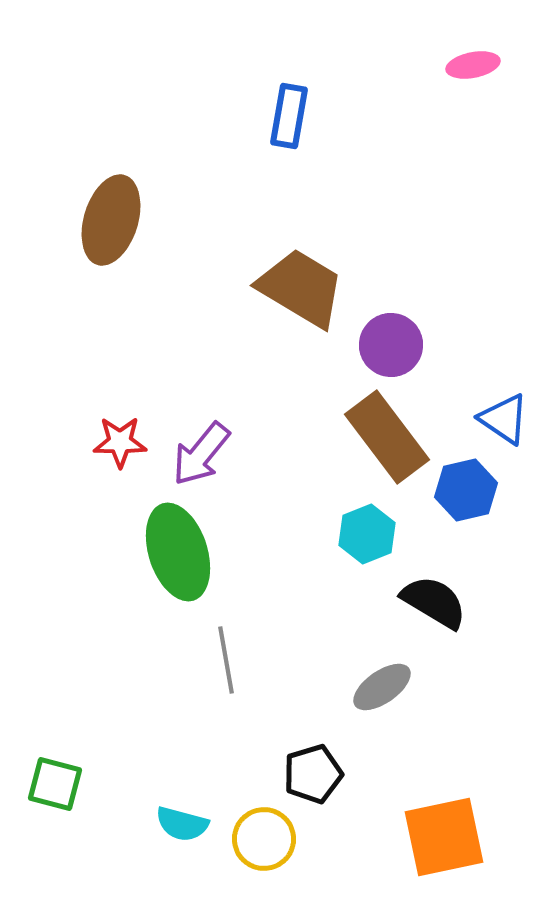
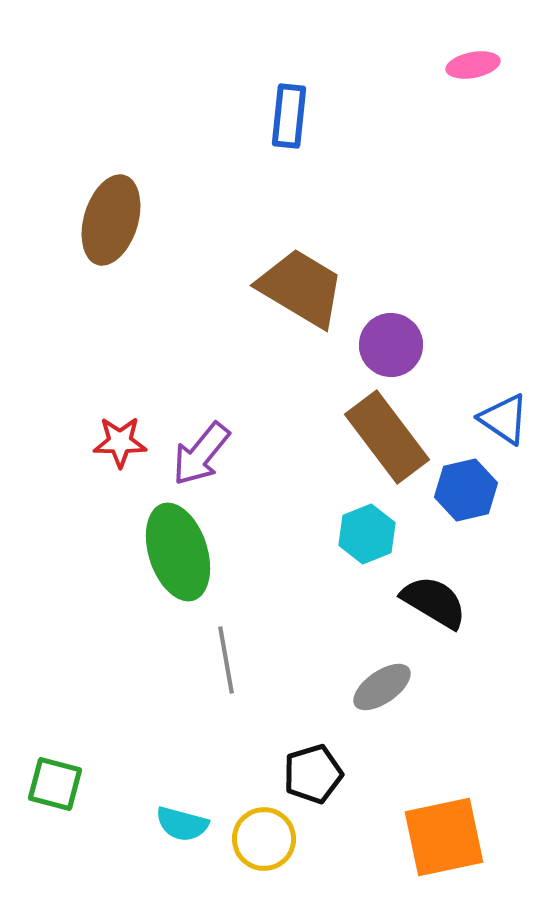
blue rectangle: rotated 4 degrees counterclockwise
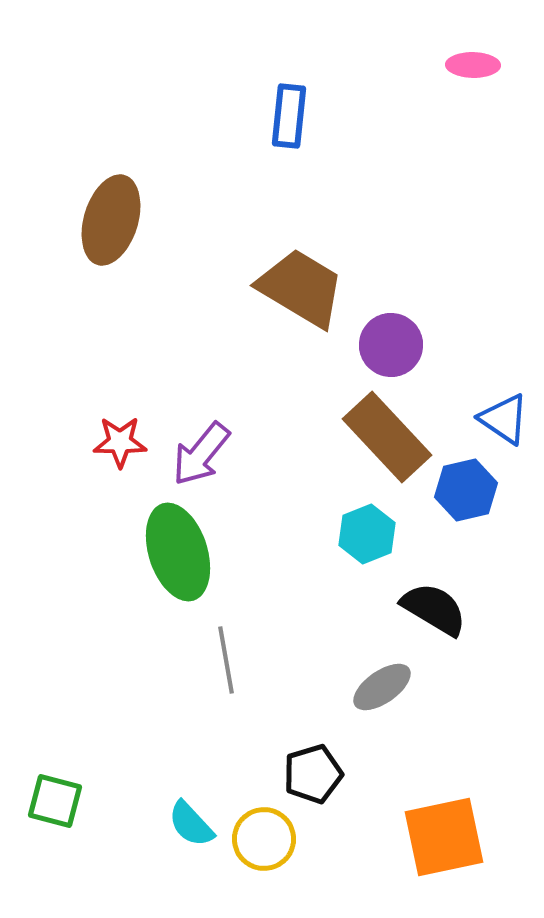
pink ellipse: rotated 12 degrees clockwise
brown rectangle: rotated 6 degrees counterclockwise
black semicircle: moved 7 px down
green square: moved 17 px down
cyan semicircle: moved 9 px right; rotated 32 degrees clockwise
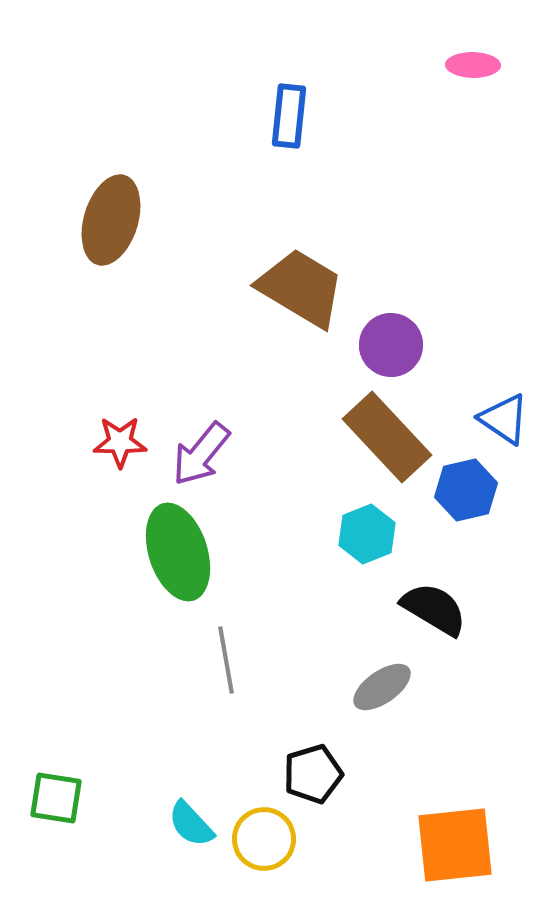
green square: moved 1 px right, 3 px up; rotated 6 degrees counterclockwise
orange square: moved 11 px right, 8 px down; rotated 6 degrees clockwise
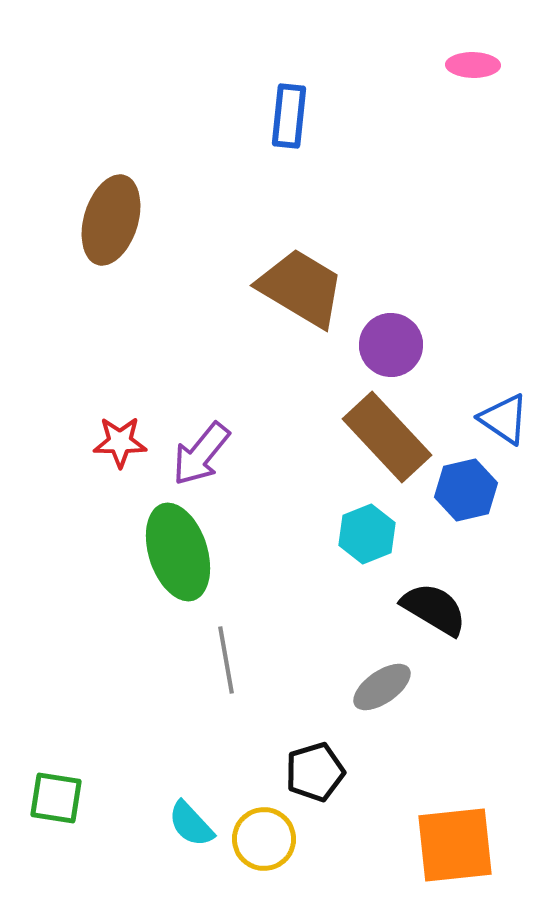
black pentagon: moved 2 px right, 2 px up
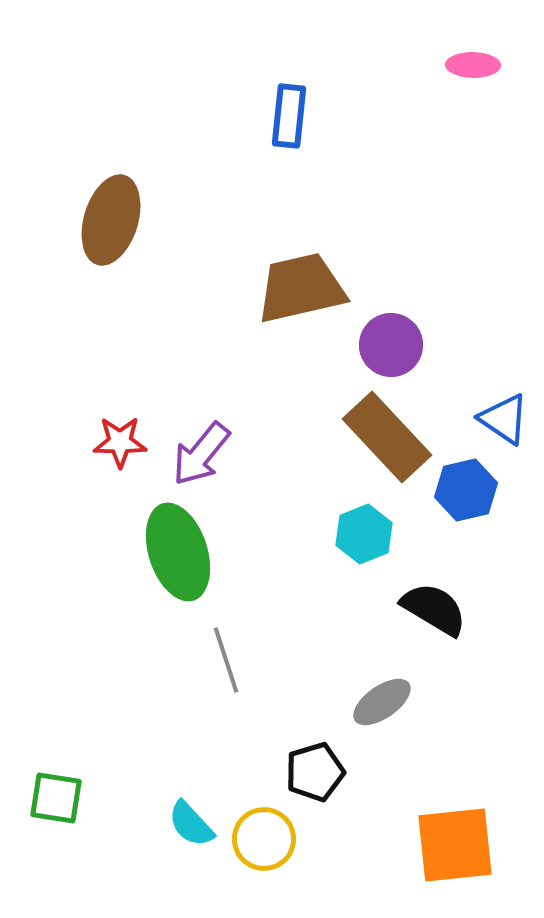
brown trapezoid: rotated 44 degrees counterclockwise
cyan hexagon: moved 3 px left
gray line: rotated 8 degrees counterclockwise
gray ellipse: moved 15 px down
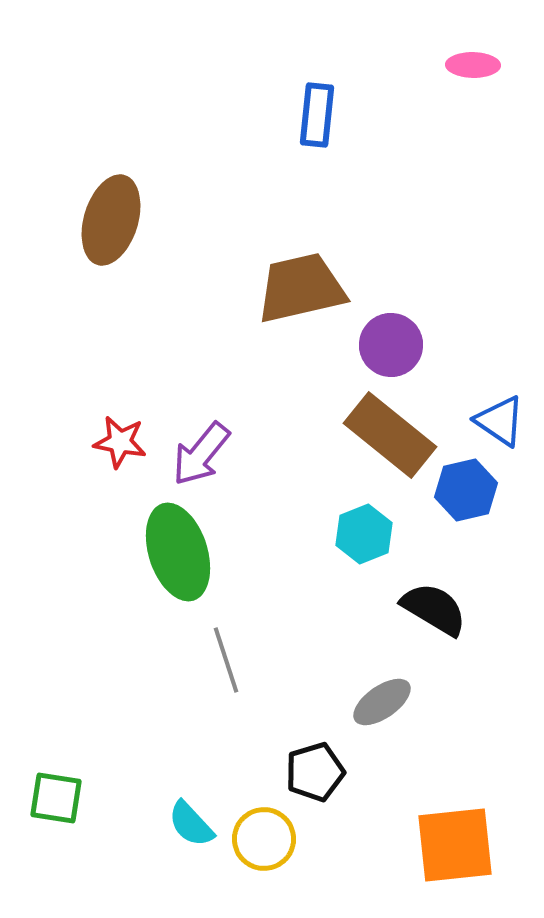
blue rectangle: moved 28 px right, 1 px up
blue triangle: moved 4 px left, 2 px down
brown rectangle: moved 3 px right, 2 px up; rotated 8 degrees counterclockwise
red star: rotated 10 degrees clockwise
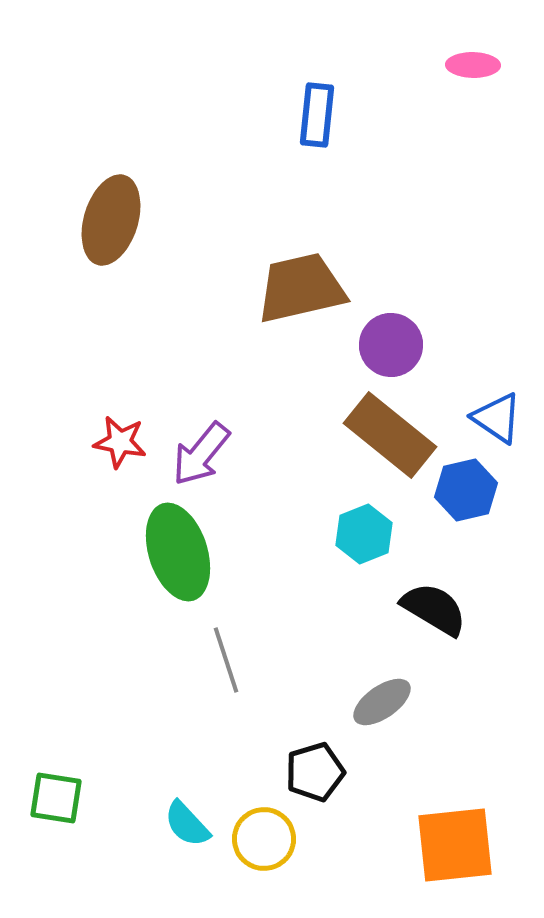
blue triangle: moved 3 px left, 3 px up
cyan semicircle: moved 4 px left
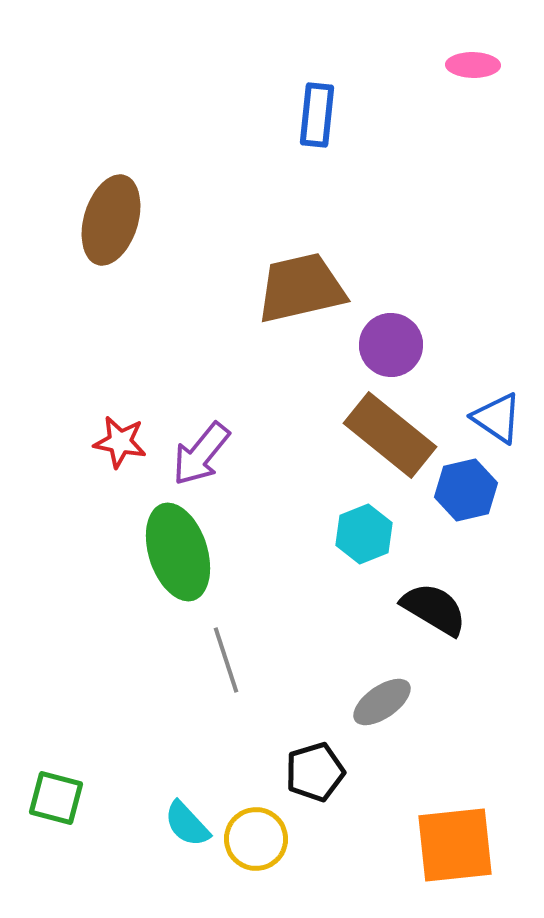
green square: rotated 6 degrees clockwise
yellow circle: moved 8 px left
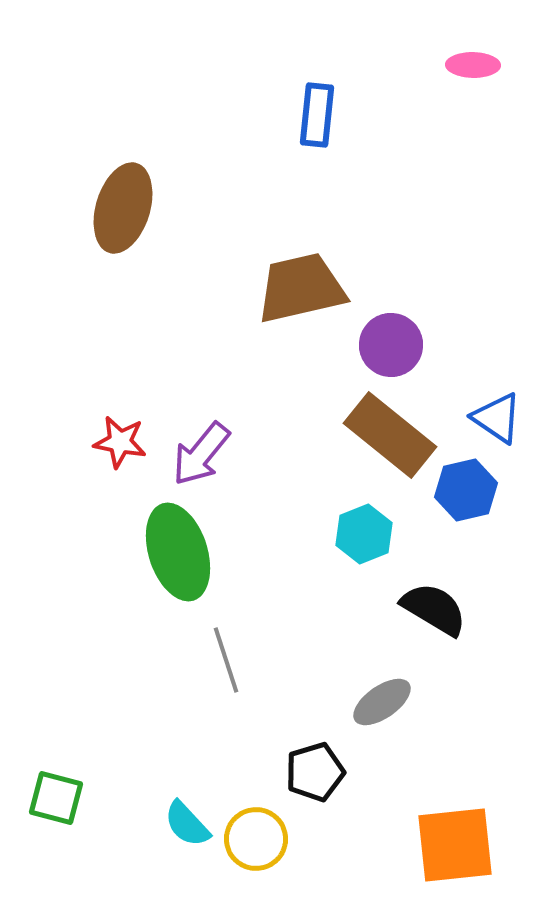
brown ellipse: moved 12 px right, 12 px up
